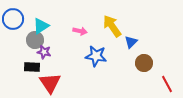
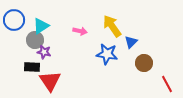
blue circle: moved 1 px right, 1 px down
blue star: moved 11 px right, 2 px up
red triangle: moved 2 px up
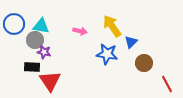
blue circle: moved 4 px down
cyan triangle: rotated 42 degrees clockwise
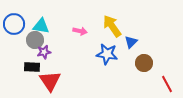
purple star: rotated 24 degrees counterclockwise
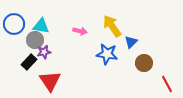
black rectangle: moved 3 px left, 5 px up; rotated 49 degrees counterclockwise
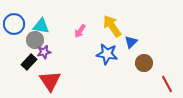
pink arrow: rotated 112 degrees clockwise
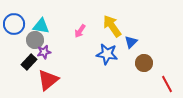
red triangle: moved 2 px left, 1 px up; rotated 25 degrees clockwise
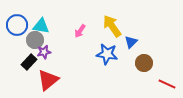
blue circle: moved 3 px right, 1 px down
red line: rotated 36 degrees counterclockwise
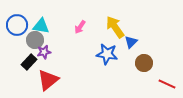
yellow arrow: moved 3 px right, 1 px down
pink arrow: moved 4 px up
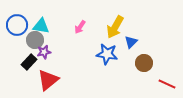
yellow arrow: rotated 115 degrees counterclockwise
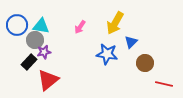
yellow arrow: moved 4 px up
brown circle: moved 1 px right
red line: moved 3 px left; rotated 12 degrees counterclockwise
